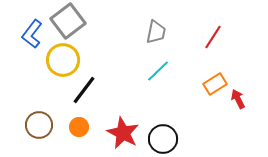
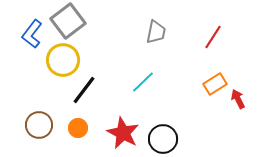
cyan line: moved 15 px left, 11 px down
orange circle: moved 1 px left, 1 px down
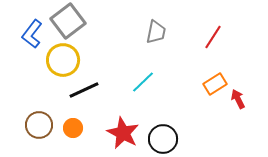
black line: rotated 28 degrees clockwise
orange circle: moved 5 px left
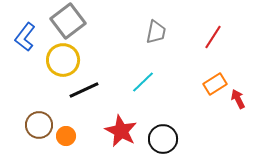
blue L-shape: moved 7 px left, 3 px down
orange circle: moved 7 px left, 8 px down
red star: moved 2 px left, 2 px up
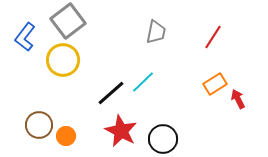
black line: moved 27 px right, 3 px down; rotated 16 degrees counterclockwise
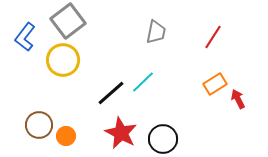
red star: moved 2 px down
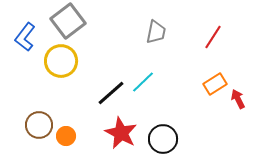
yellow circle: moved 2 px left, 1 px down
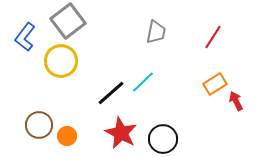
red arrow: moved 2 px left, 2 px down
orange circle: moved 1 px right
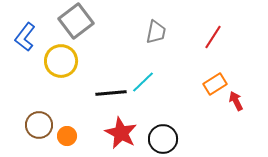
gray square: moved 8 px right
black line: rotated 36 degrees clockwise
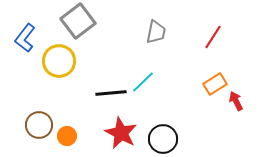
gray square: moved 2 px right
blue L-shape: moved 1 px down
yellow circle: moved 2 px left
